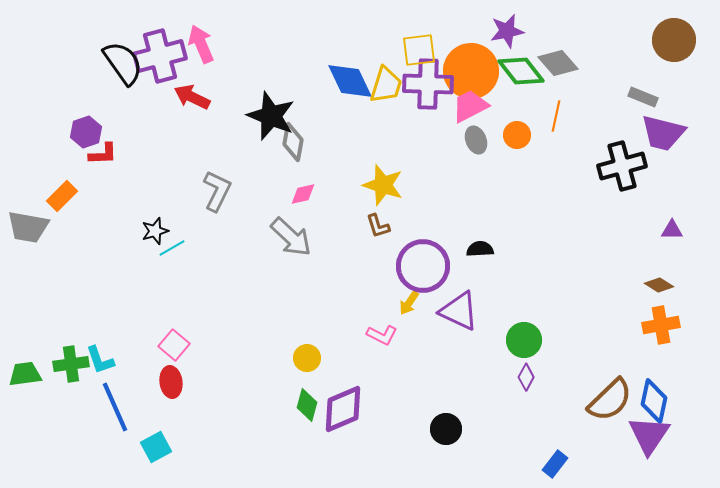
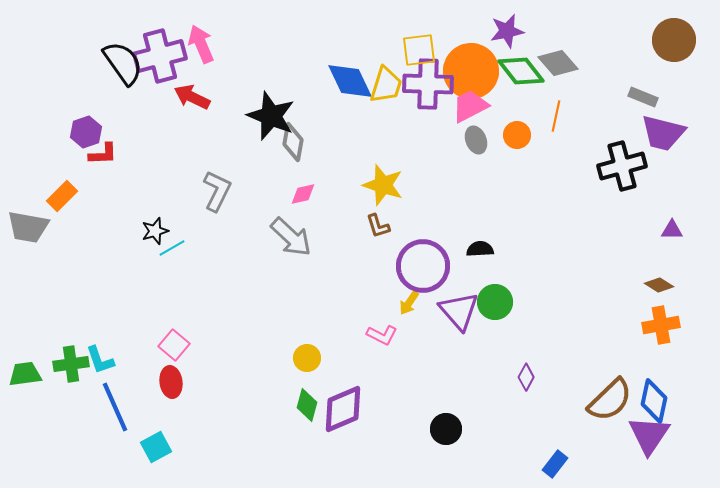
purple triangle at (459, 311): rotated 24 degrees clockwise
green circle at (524, 340): moved 29 px left, 38 px up
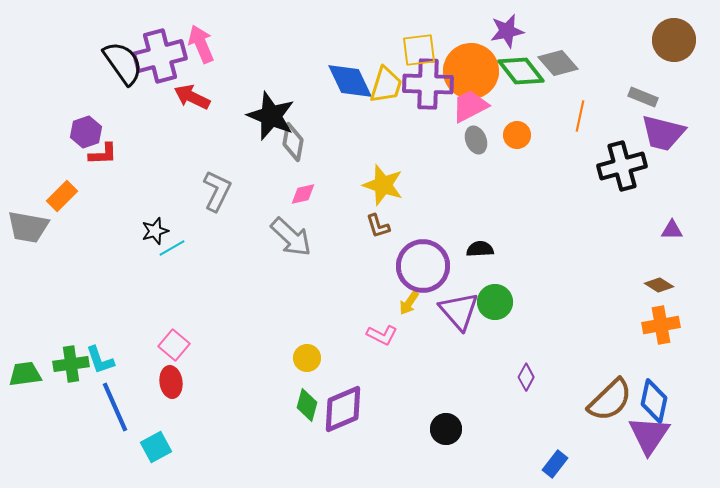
orange line at (556, 116): moved 24 px right
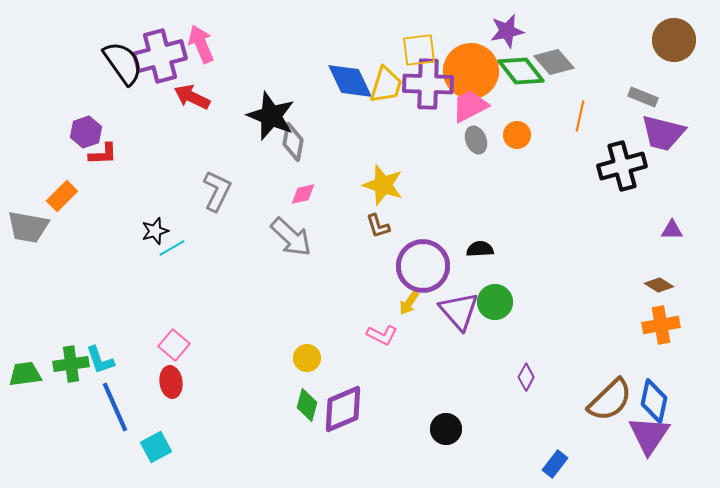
gray diamond at (558, 63): moved 4 px left, 1 px up
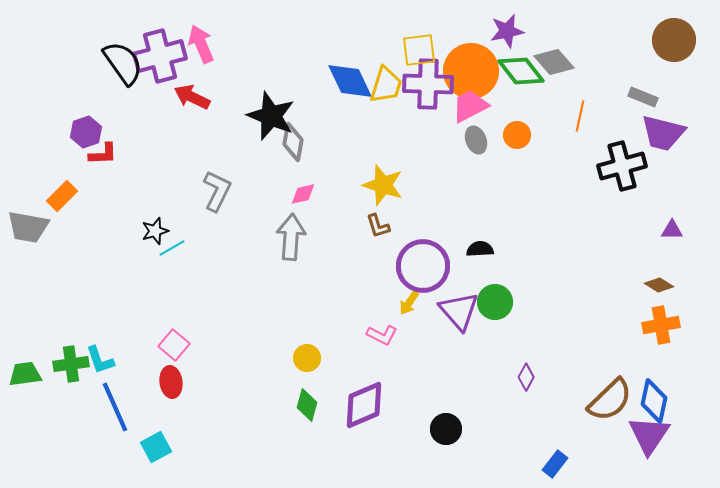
gray arrow at (291, 237): rotated 129 degrees counterclockwise
purple diamond at (343, 409): moved 21 px right, 4 px up
